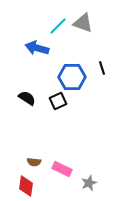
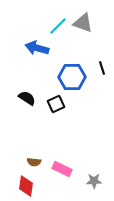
black square: moved 2 px left, 3 px down
gray star: moved 5 px right, 2 px up; rotated 21 degrees clockwise
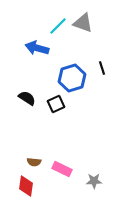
blue hexagon: moved 1 px down; rotated 16 degrees counterclockwise
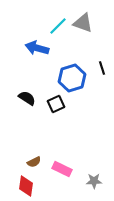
brown semicircle: rotated 32 degrees counterclockwise
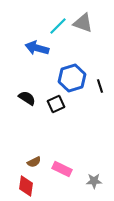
black line: moved 2 px left, 18 px down
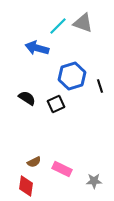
blue hexagon: moved 2 px up
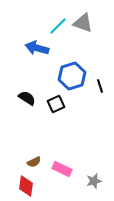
gray star: rotated 14 degrees counterclockwise
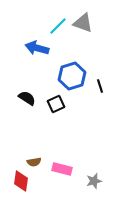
brown semicircle: rotated 16 degrees clockwise
pink rectangle: rotated 12 degrees counterclockwise
red diamond: moved 5 px left, 5 px up
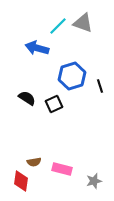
black square: moved 2 px left
